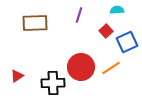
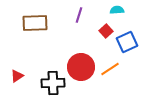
orange line: moved 1 px left, 1 px down
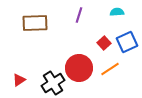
cyan semicircle: moved 2 px down
red square: moved 2 px left, 12 px down
red circle: moved 2 px left, 1 px down
red triangle: moved 2 px right, 4 px down
black cross: rotated 30 degrees counterclockwise
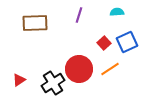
red circle: moved 1 px down
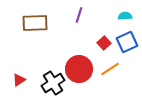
cyan semicircle: moved 8 px right, 4 px down
